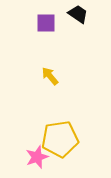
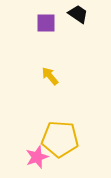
yellow pentagon: rotated 12 degrees clockwise
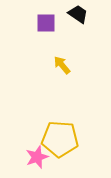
yellow arrow: moved 12 px right, 11 px up
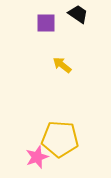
yellow arrow: rotated 12 degrees counterclockwise
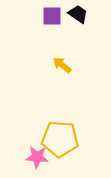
purple square: moved 6 px right, 7 px up
pink star: rotated 25 degrees clockwise
